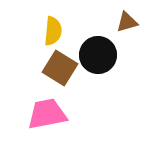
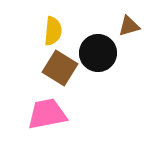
brown triangle: moved 2 px right, 4 px down
black circle: moved 2 px up
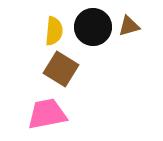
yellow semicircle: moved 1 px right
black circle: moved 5 px left, 26 px up
brown square: moved 1 px right, 1 px down
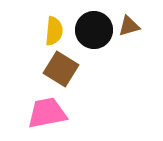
black circle: moved 1 px right, 3 px down
pink trapezoid: moved 1 px up
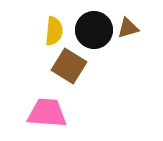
brown triangle: moved 1 px left, 2 px down
brown square: moved 8 px right, 3 px up
pink trapezoid: rotated 15 degrees clockwise
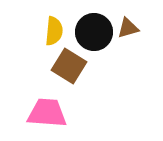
black circle: moved 2 px down
